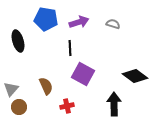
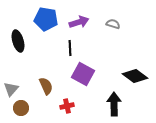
brown circle: moved 2 px right, 1 px down
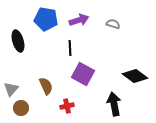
purple arrow: moved 2 px up
black arrow: rotated 10 degrees counterclockwise
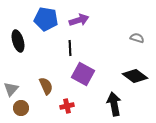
gray semicircle: moved 24 px right, 14 px down
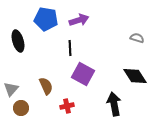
black diamond: rotated 20 degrees clockwise
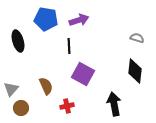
black line: moved 1 px left, 2 px up
black diamond: moved 5 px up; rotated 40 degrees clockwise
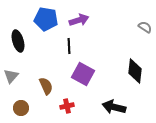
gray semicircle: moved 8 px right, 11 px up; rotated 16 degrees clockwise
gray triangle: moved 13 px up
black arrow: moved 3 px down; rotated 65 degrees counterclockwise
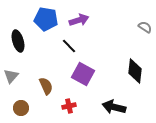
black line: rotated 42 degrees counterclockwise
red cross: moved 2 px right
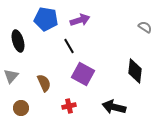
purple arrow: moved 1 px right
black line: rotated 14 degrees clockwise
brown semicircle: moved 2 px left, 3 px up
